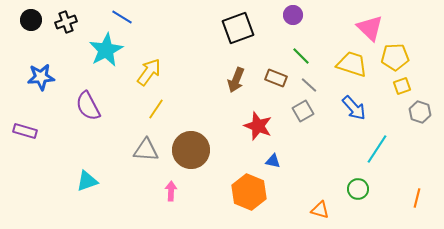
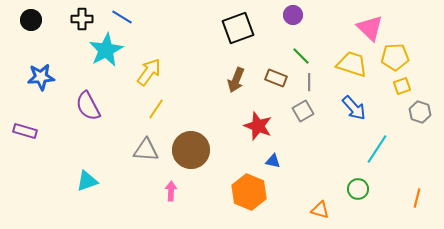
black cross: moved 16 px right, 3 px up; rotated 20 degrees clockwise
gray line: moved 3 px up; rotated 48 degrees clockwise
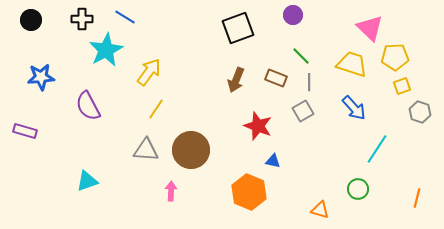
blue line: moved 3 px right
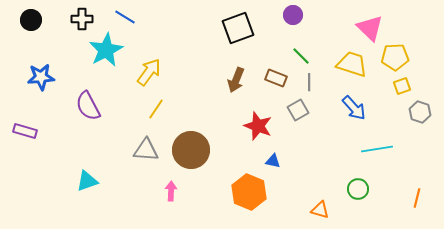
gray square: moved 5 px left, 1 px up
cyan line: rotated 48 degrees clockwise
